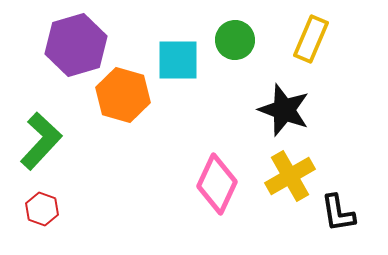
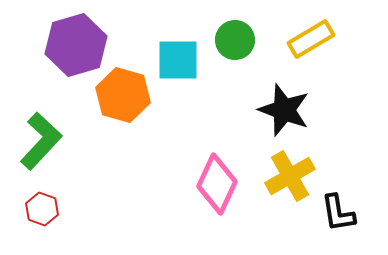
yellow rectangle: rotated 36 degrees clockwise
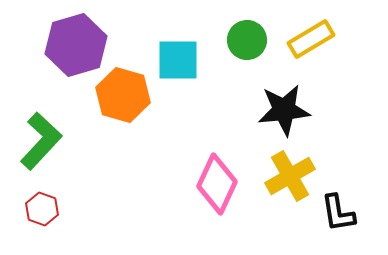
green circle: moved 12 px right
black star: rotated 26 degrees counterclockwise
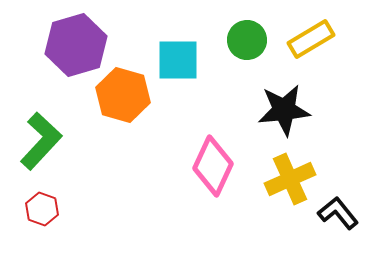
yellow cross: moved 3 px down; rotated 6 degrees clockwise
pink diamond: moved 4 px left, 18 px up
black L-shape: rotated 150 degrees clockwise
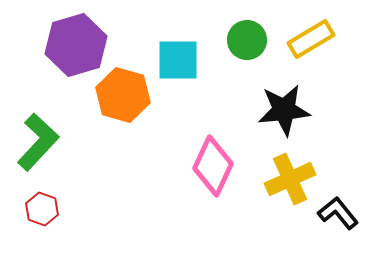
green L-shape: moved 3 px left, 1 px down
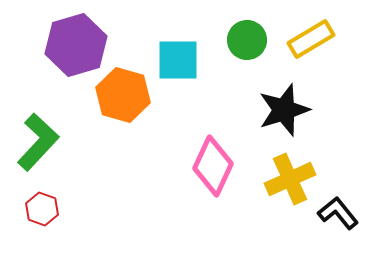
black star: rotated 12 degrees counterclockwise
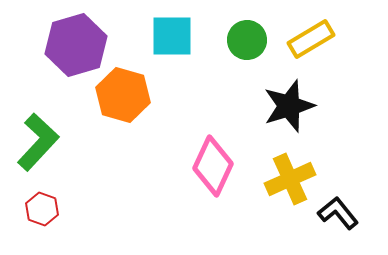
cyan square: moved 6 px left, 24 px up
black star: moved 5 px right, 4 px up
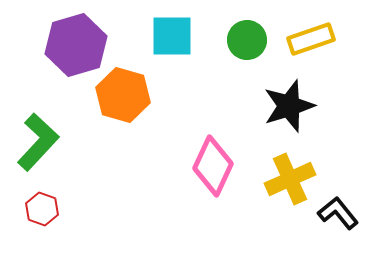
yellow rectangle: rotated 12 degrees clockwise
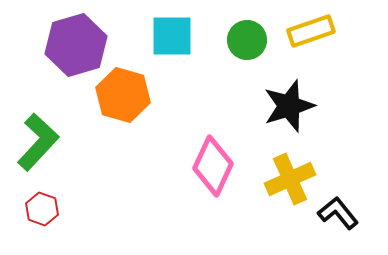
yellow rectangle: moved 8 px up
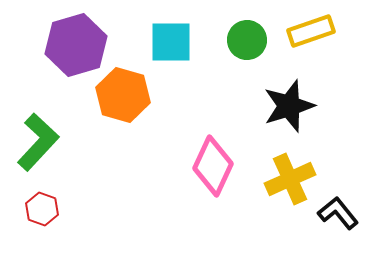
cyan square: moved 1 px left, 6 px down
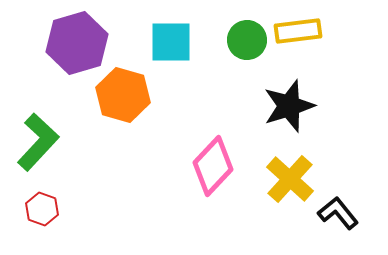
yellow rectangle: moved 13 px left; rotated 12 degrees clockwise
purple hexagon: moved 1 px right, 2 px up
pink diamond: rotated 18 degrees clockwise
yellow cross: rotated 24 degrees counterclockwise
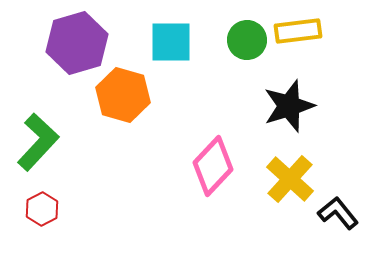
red hexagon: rotated 12 degrees clockwise
